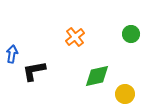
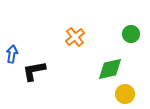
green diamond: moved 13 px right, 7 px up
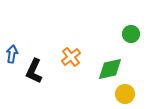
orange cross: moved 4 px left, 20 px down
black L-shape: rotated 55 degrees counterclockwise
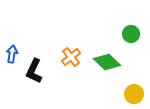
green diamond: moved 3 px left, 7 px up; rotated 56 degrees clockwise
yellow circle: moved 9 px right
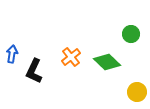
yellow circle: moved 3 px right, 2 px up
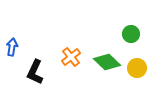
blue arrow: moved 7 px up
black L-shape: moved 1 px right, 1 px down
yellow circle: moved 24 px up
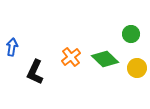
green diamond: moved 2 px left, 3 px up
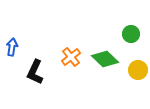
yellow circle: moved 1 px right, 2 px down
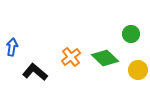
green diamond: moved 1 px up
black L-shape: rotated 105 degrees clockwise
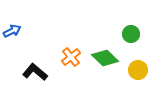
blue arrow: moved 16 px up; rotated 54 degrees clockwise
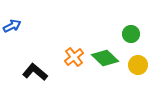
blue arrow: moved 5 px up
orange cross: moved 3 px right
yellow circle: moved 5 px up
